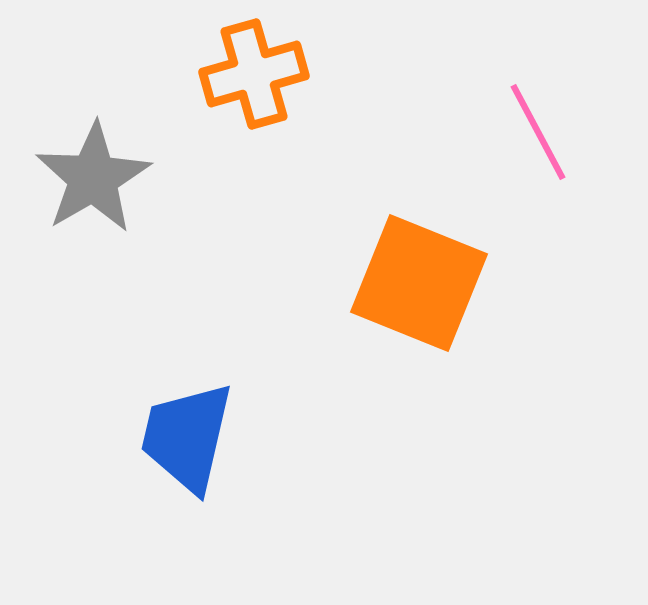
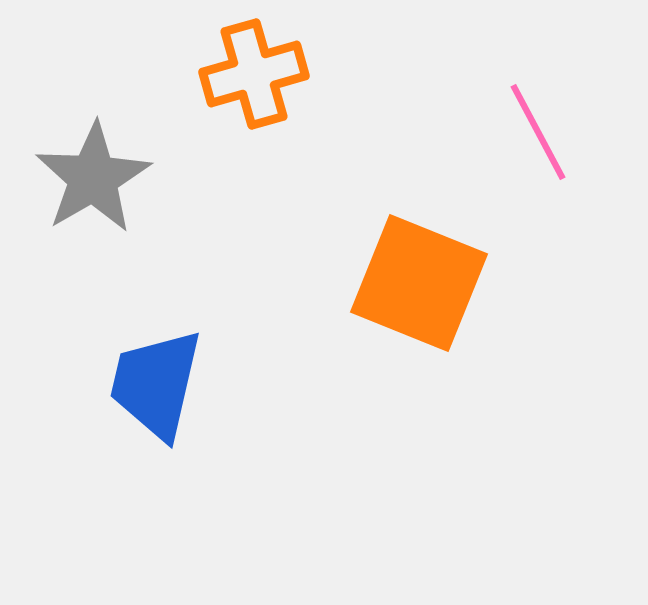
blue trapezoid: moved 31 px left, 53 px up
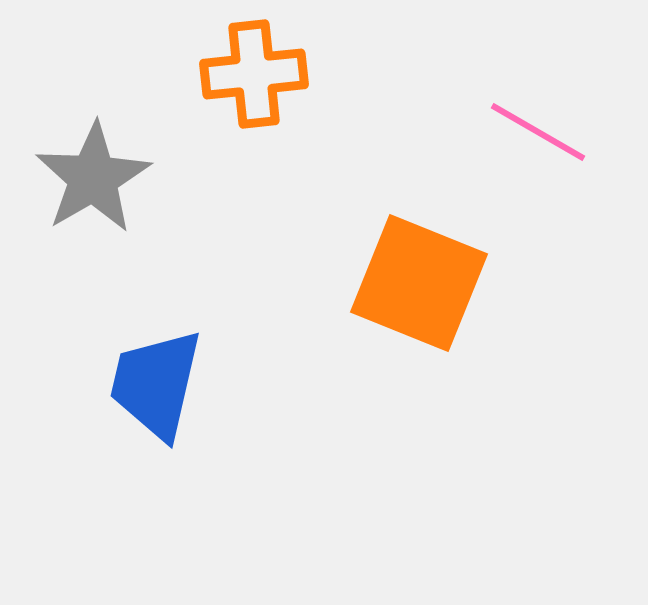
orange cross: rotated 10 degrees clockwise
pink line: rotated 32 degrees counterclockwise
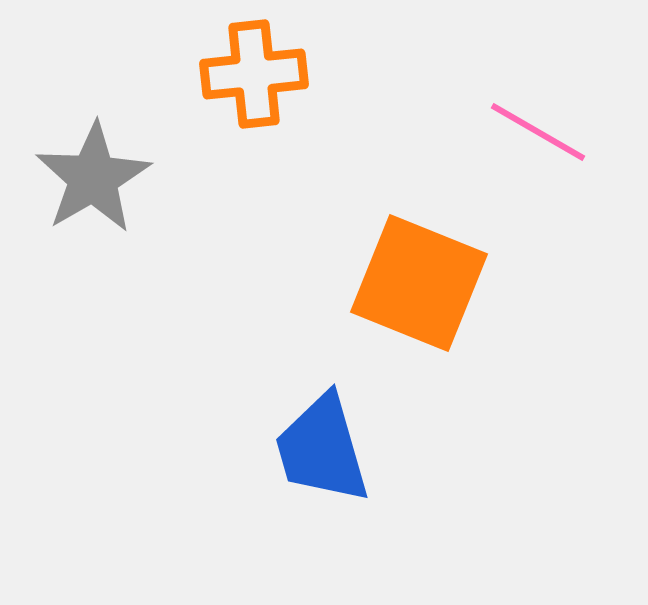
blue trapezoid: moved 166 px right, 65 px down; rotated 29 degrees counterclockwise
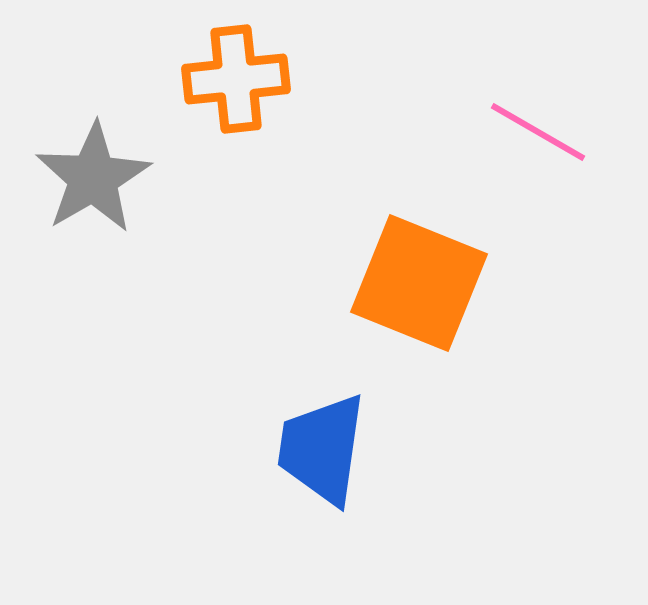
orange cross: moved 18 px left, 5 px down
blue trapezoid: rotated 24 degrees clockwise
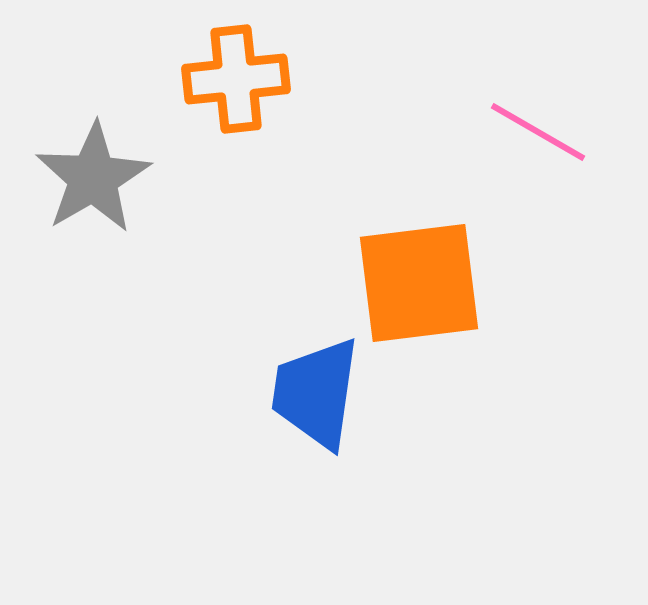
orange square: rotated 29 degrees counterclockwise
blue trapezoid: moved 6 px left, 56 px up
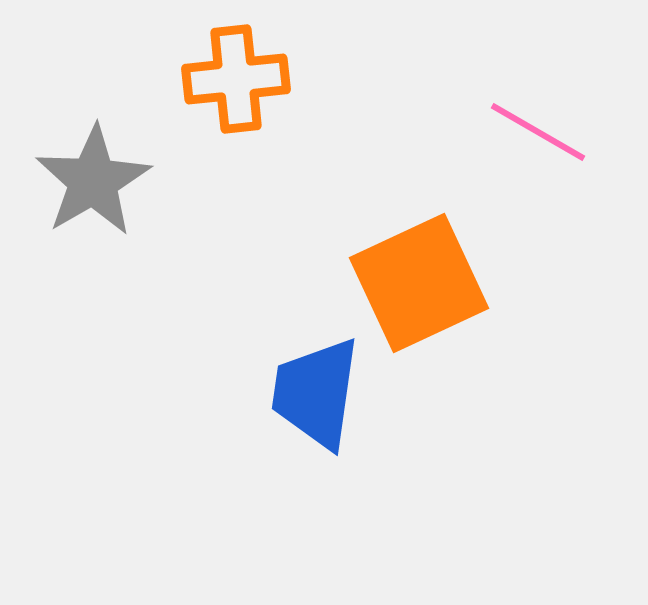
gray star: moved 3 px down
orange square: rotated 18 degrees counterclockwise
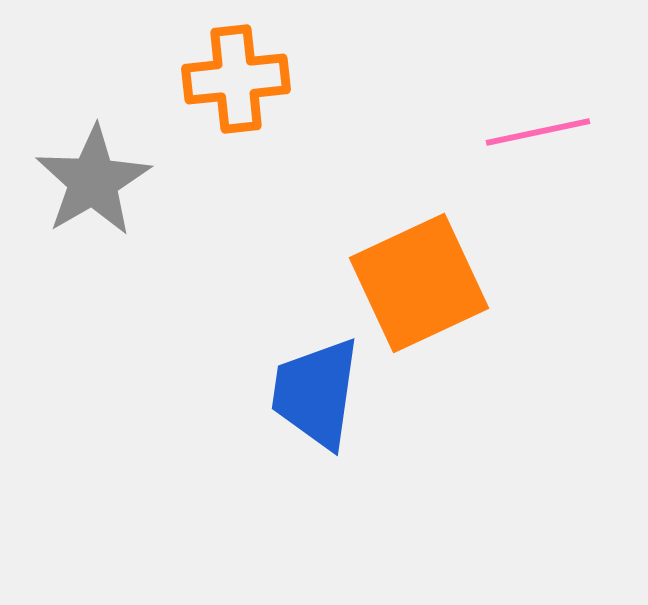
pink line: rotated 42 degrees counterclockwise
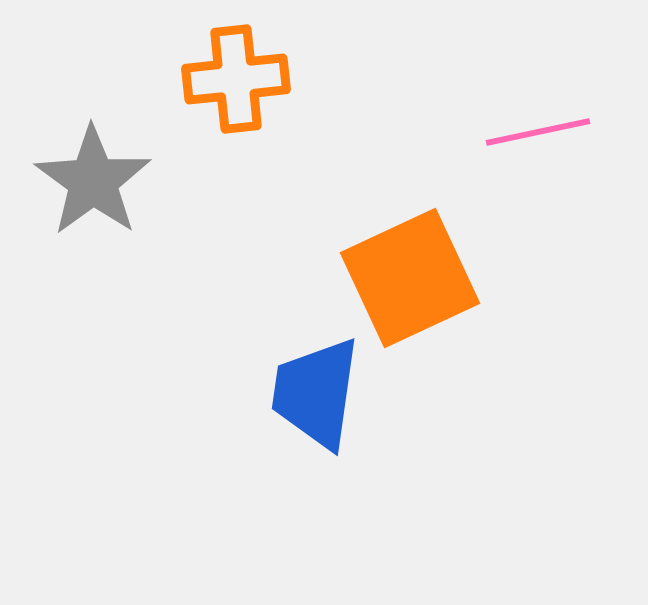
gray star: rotated 6 degrees counterclockwise
orange square: moved 9 px left, 5 px up
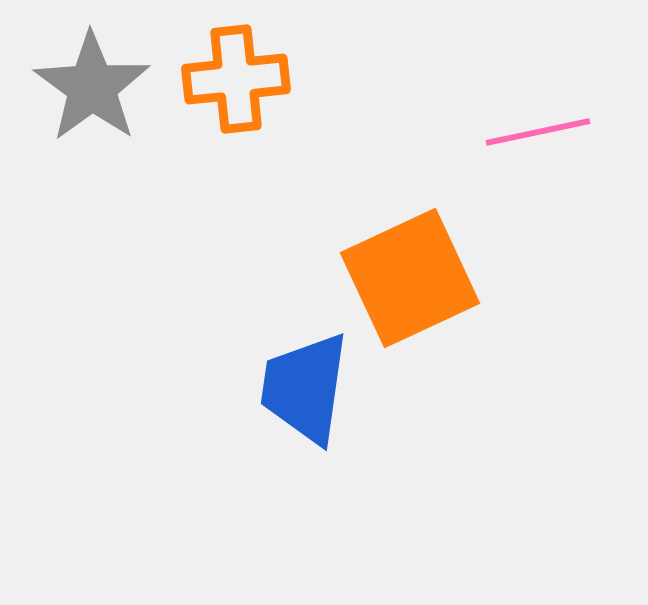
gray star: moved 1 px left, 94 px up
blue trapezoid: moved 11 px left, 5 px up
